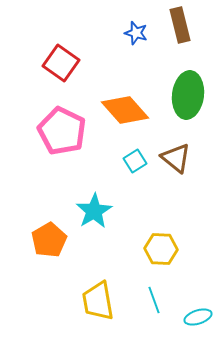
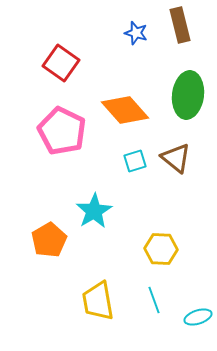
cyan square: rotated 15 degrees clockwise
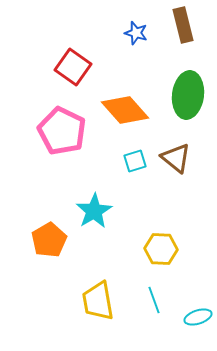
brown rectangle: moved 3 px right
red square: moved 12 px right, 4 px down
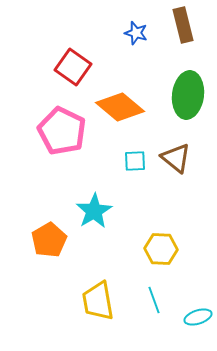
orange diamond: moved 5 px left, 3 px up; rotated 9 degrees counterclockwise
cyan square: rotated 15 degrees clockwise
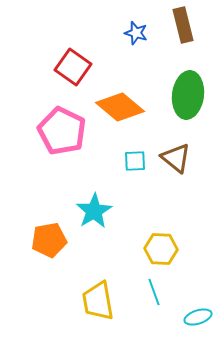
orange pentagon: rotated 20 degrees clockwise
cyan line: moved 8 px up
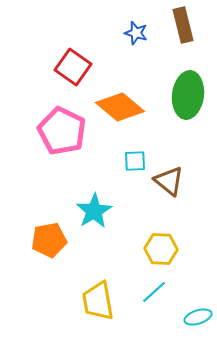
brown triangle: moved 7 px left, 23 px down
cyan line: rotated 68 degrees clockwise
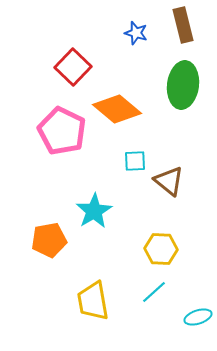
red square: rotated 9 degrees clockwise
green ellipse: moved 5 px left, 10 px up
orange diamond: moved 3 px left, 2 px down
yellow trapezoid: moved 5 px left
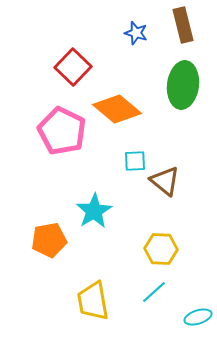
brown triangle: moved 4 px left
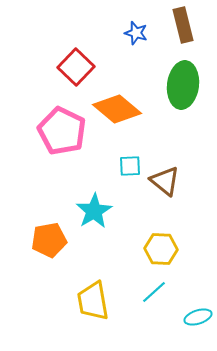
red square: moved 3 px right
cyan square: moved 5 px left, 5 px down
